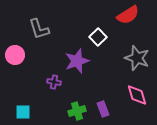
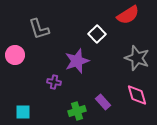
white square: moved 1 px left, 3 px up
purple rectangle: moved 7 px up; rotated 21 degrees counterclockwise
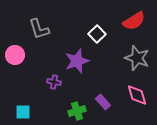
red semicircle: moved 6 px right, 6 px down
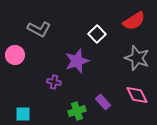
gray L-shape: rotated 45 degrees counterclockwise
pink diamond: rotated 10 degrees counterclockwise
cyan square: moved 2 px down
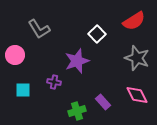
gray L-shape: rotated 30 degrees clockwise
cyan square: moved 24 px up
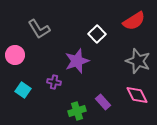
gray star: moved 1 px right, 3 px down
cyan square: rotated 35 degrees clockwise
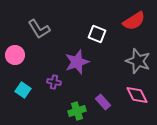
white square: rotated 24 degrees counterclockwise
purple star: moved 1 px down
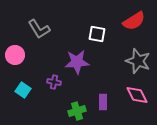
white square: rotated 12 degrees counterclockwise
purple star: rotated 15 degrees clockwise
purple rectangle: rotated 42 degrees clockwise
